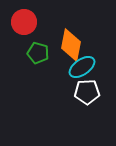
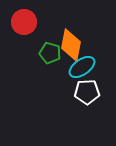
green pentagon: moved 12 px right
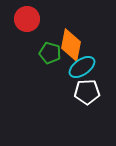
red circle: moved 3 px right, 3 px up
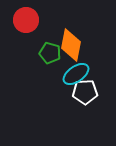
red circle: moved 1 px left, 1 px down
cyan ellipse: moved 6 px left, 7 px down
white pentagon: moved 2 px left
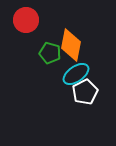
white pentagon: rotated 25 degrees counterclockwise
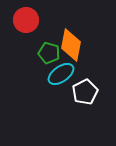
green pentagon: moved 1 px left
cyan ellipse: moved 15 px left
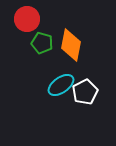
red circle: moved 1 px right, 1 px up
green pentagon: moved 7 px left, 10 px up
cyan ellipse: moved 11 px down
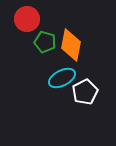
green pentagon: moved 3 px right, 1 px up
cyan ellipse: moved 1 px right, 7 px up; rotated 8 degrees clockwise
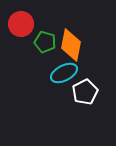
red circle: moved 6 px left, 5 px down
cyan ellipse: moved 2 px right, 5 px up
